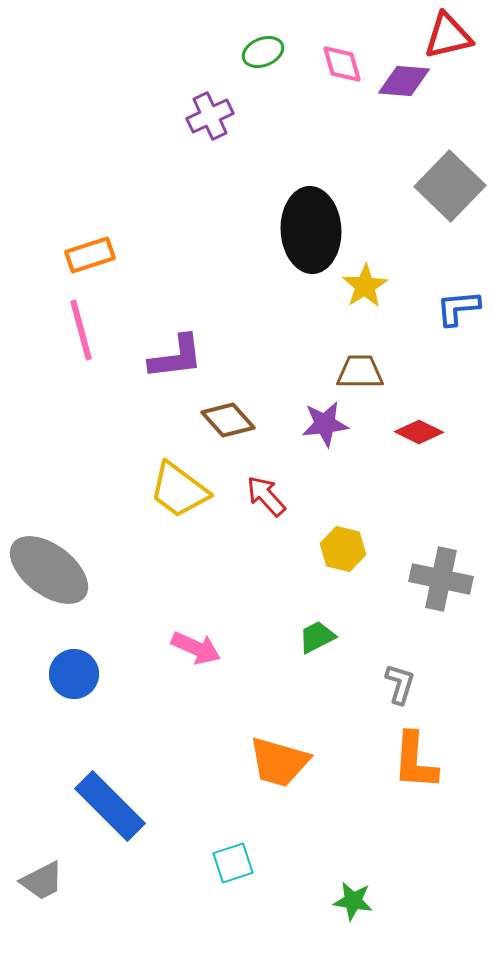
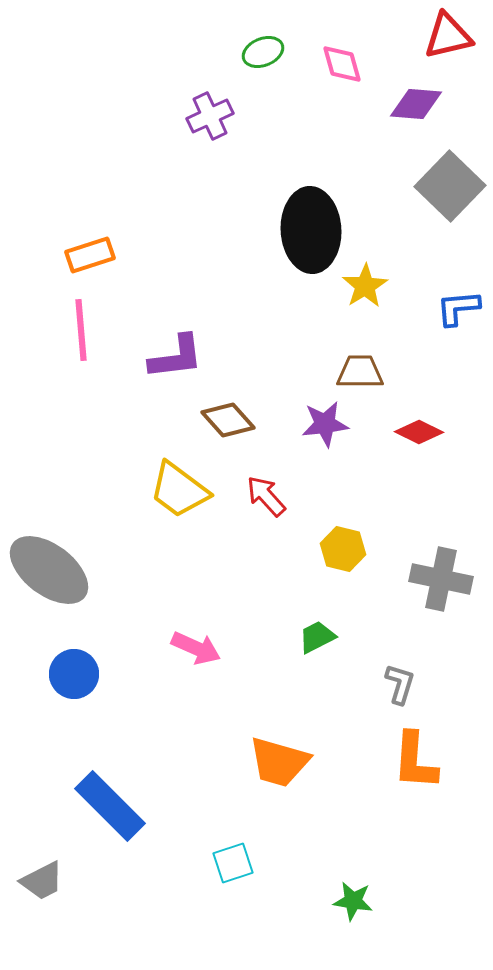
purple diamond: moved 12 px right, 23 px down
pink line: rotated 10 degrees clockwise
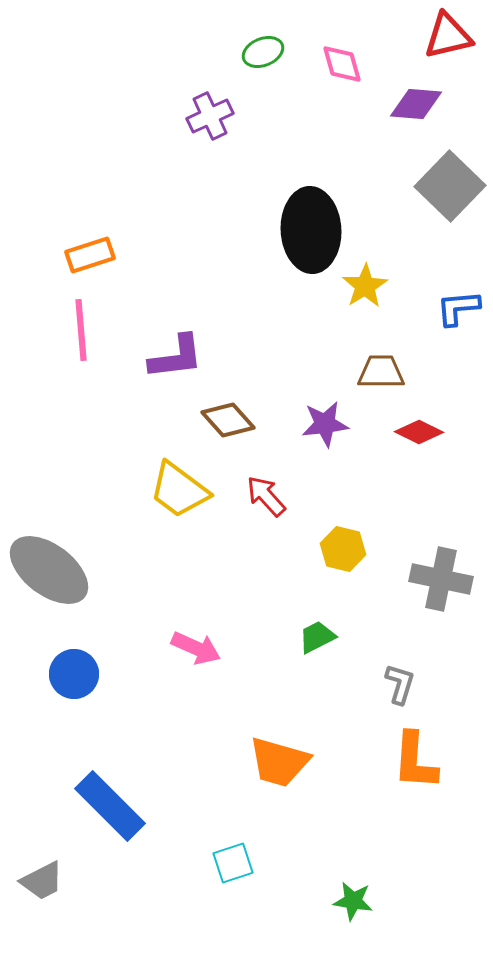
brown trapezoid: moved 21 px right
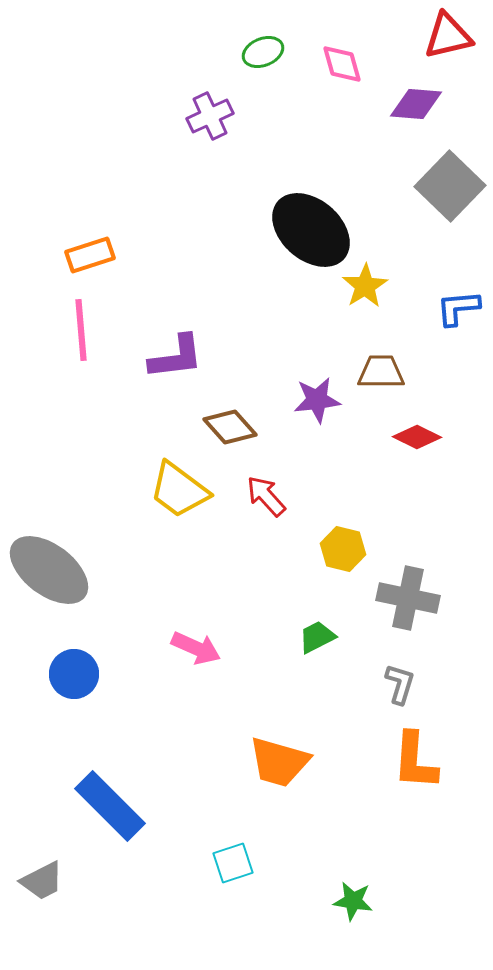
black ellipse: rotated 46 degrees counterclockwise
brown diamond: moved 2 px right, 7 px down
purple star: moved 8 px left, 24 px up
red diamond: moved 2 px left, 5 px down
gray cross: moved 33 px left, 19 px down
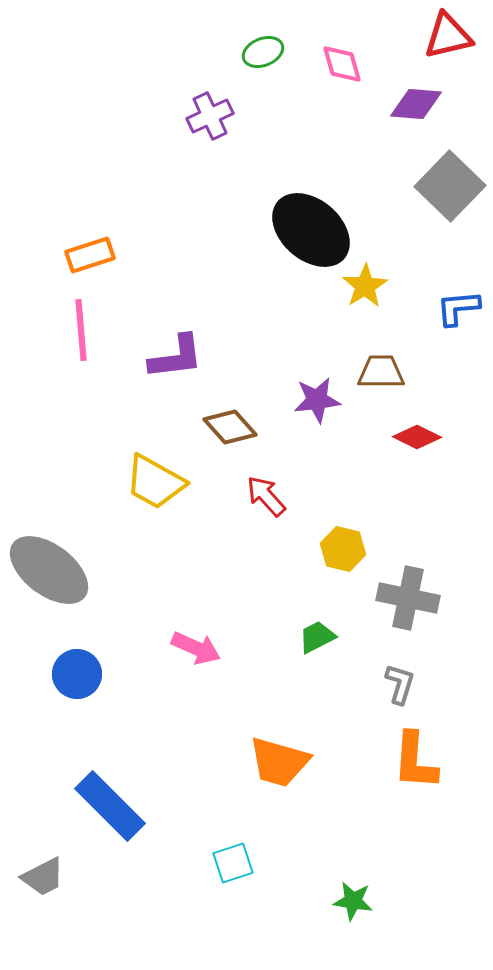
yellow trapezoid: moved 24 px left, 8 px up; rotated 8 degrees counterclockwise
blue circle: moved 3 px right
gray trapezoid: moved 1 px right, 4 px up
